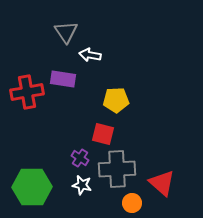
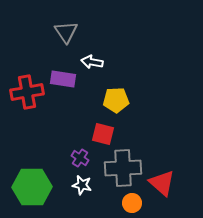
white arrow: moved 2 px right, 7 px down
gray cross: moved 6 px right, 1 px up
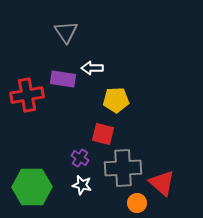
white arrow: moved 6 px down; rotated 10 degrees counterclockwise
red cross: moved 3 px down
orange circle: moved 5 px right
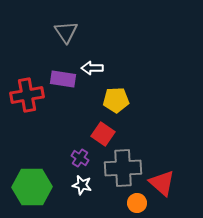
red square: rotated 20 degrees clockwise
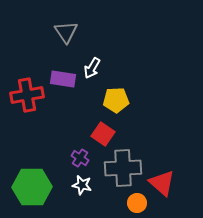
white arrow: rotated 60 degrees counterclockwise
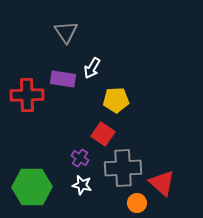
red cross: rotated 8 degrees clockwise
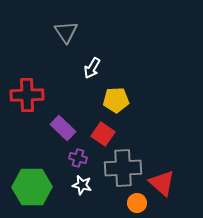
purple rectangle: moved 49 px down; rotated 35 degrees clockwise
purple cross: moved 2 px left; rotated 18 degrees counterclockwise
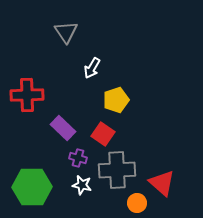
yellow pentagon: rotated 15 degrees counterclockwise
gray cross: moved 6 px left, 2 px down
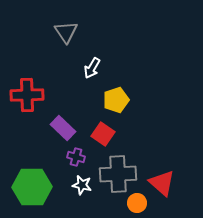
purple cross: moved 2 px left, 1 px up
gray cross: moved 1 px right, 4 px down
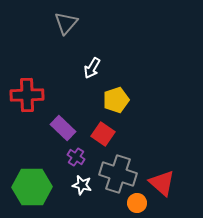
gray triangle: moved 9 px up; rotated 15 degrees clockwise
purple cross: rotated 18 degrees clockwise
gray cross: rotated 21 degrees clockwise
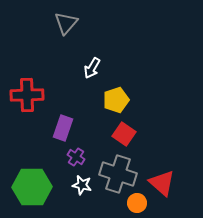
purple rectangle: rotated 65 degrees clockwise
red square: moved 21 px right
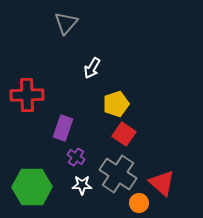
yellow pentagon: moved 4 px down
gray cross: rotated 15 degrees clockwise
white star: rotated 12 degrees counterclockwise
orange circle: moved 2 px right
